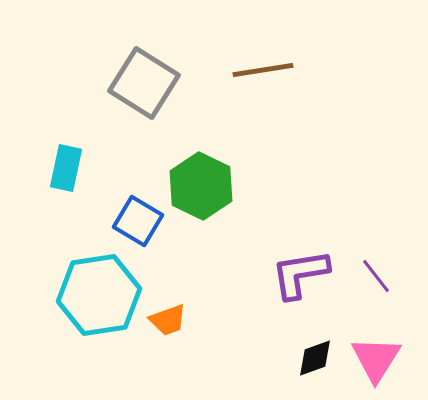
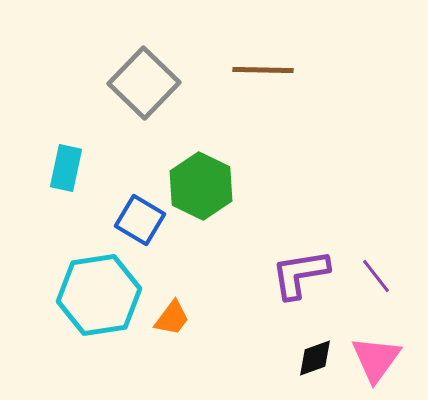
brown line: rotated 10 degrees clockwise
gray square: rotated 12 degrees clockwise
blue square: moved 2 px right, 1 px up
orange trapezoid: moved 4 px right, 2 px up; rotated 33 degrees counterclockwise
pink triangle: rotated 4 degrees clockwise
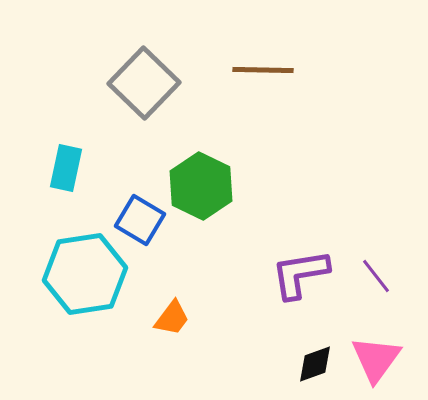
cyan hexagon: moved 14 px left, 21 px up
black diamond: moved 6 px down
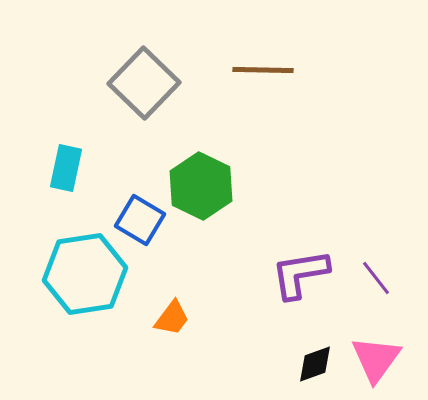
purple line: moved 2 px down
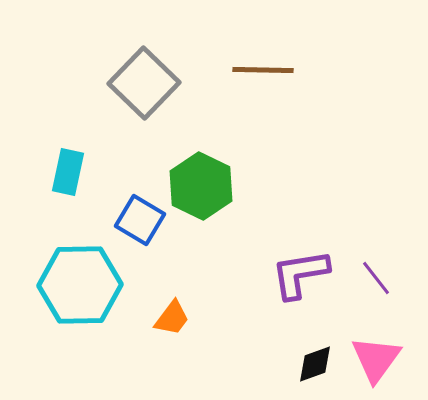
cyan rectangle: moved 2 px right, 4 px down
cyan hexagon: moved 5 px left, 11 px down; rotated 8 degrees clockwise
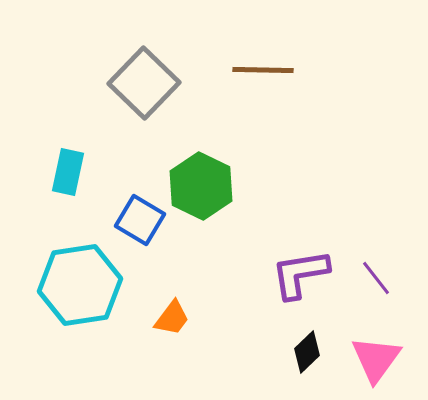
cyan hexagon: rotated 8 degrees counterclockwise
black diamond: moved 8 px left, 12 px up; rotated 24 degrees counterclockwise
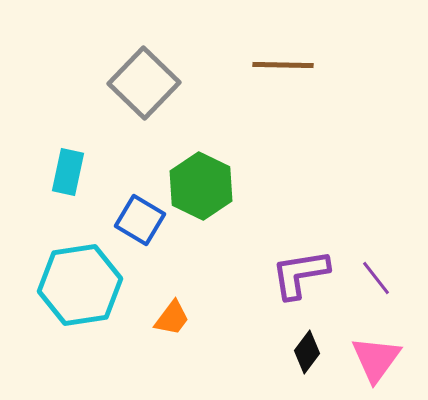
brown line: moved 20 px right, 5 px up
black diamond: rotated 9 degrees counterclockwise
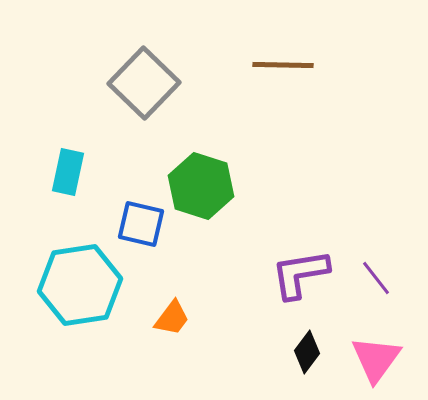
green hexagon: rotated 8 degrees counterclockwise
blue square: moved 1 px right, 4 px down; rotated 18 degrees counterclockwise
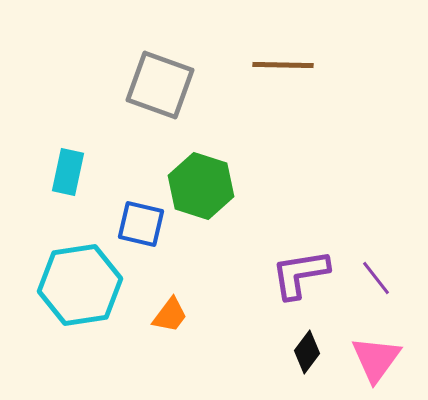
gray square: moved 16 px right, 2 px down; rotated 24 degrees counterclockwise
orange trapezoid: moved 2 px left, 3 px up
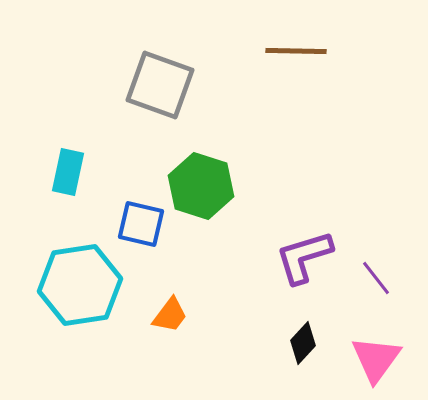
brown line: moved 13 px right, 14 px up
purple L-shape: moved 4 px right, 17 px up; rotated 8 degrees counterclockwise
black diamond: moved 4 px left, 9 px up; rotated 6 degrees clockwise
